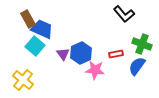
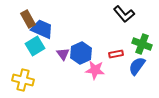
cyan square: rotated 18 degrees clockwise
yellow cross: rotated 25 degrees counterclockwise
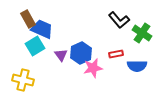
black L-shape: moved 5 px left, 6 px down
green cross: moved 11 px up; rotated 12 degrees clockwise
purple triangle: moved 2 px left, 1 px down
blue semicircle: rotated 126 degrees counterclockwise
pink star: moved 2 px left, 2 px up; rotated 18 degrees counterclockwise
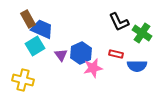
black L-shape: moved 2 px down; rotated 15 degrees clockwise
red rectangle: rotated 24 degrees clockwise
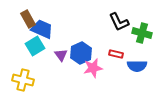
green cross: rotated 18 degrees counterclockwise
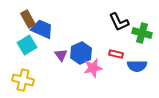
cyan square: moved 8 px left, 1 px up
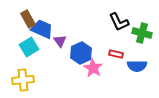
cyan square: moved 2 px right, 2 px down
purple triangle: moved 1 px left, 14 px up
pink star: rotated 30 degrees counterclockwise
yellow cross: rotated 20 degrees counterclockwise
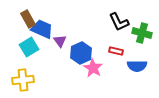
red rectangle: moved 3 px up
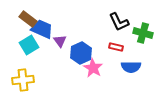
brown rectangle: rotated 24 degrees counterclockwise
green cross: moved 1 px right
cyan square: moved 2 px up
red rectangle: moved 4 px up
blue semicircle: moved 6 px left, 1 px down
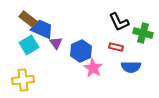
purple triangle: moved 4 px left, 2 px down
blue hexagon: moved 2 px up
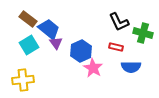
blue trapezoid: moved 7 px right; rotated 15 degrees clockwise
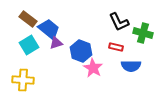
purple triangle: rotated 48 degrees clockwise
blue hexagon: rotated 15 degrees counterclockwise
blue semicircle: moved 1 px up
yellow cross: rotated 10 degrees clockwise
